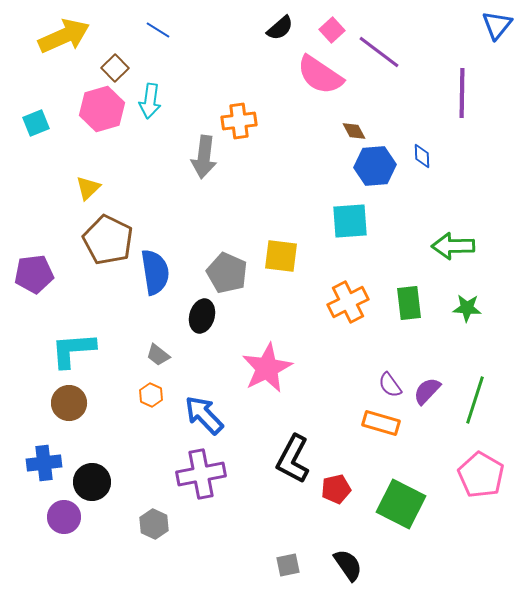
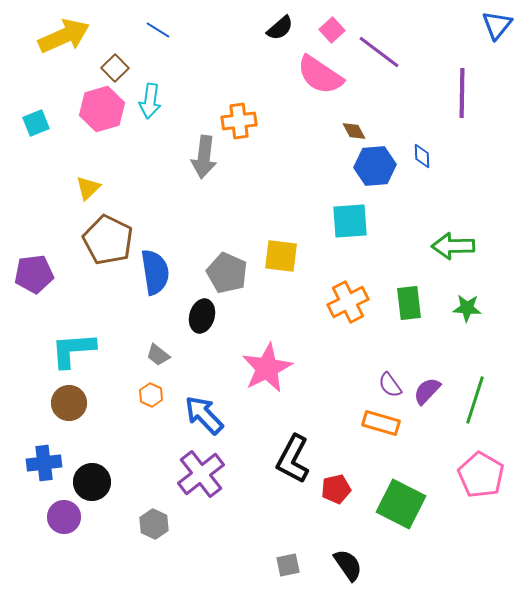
purple cross at (201, 474): rotated 27 degrees counterclockwise
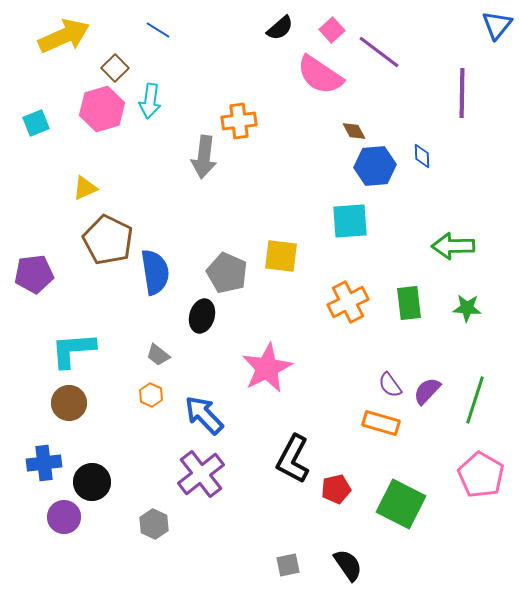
yellow triangle at (88, 188): moved 3 px left; rotated 20 degrees clockwise
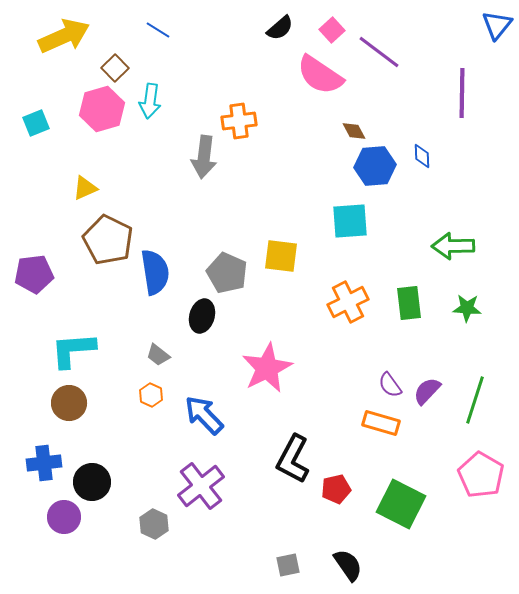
purple cross at (201, 474): moved 12 px down
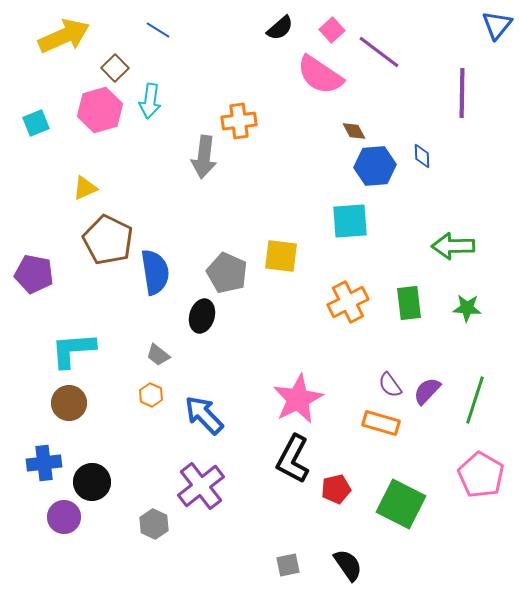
pink hexagon at (102, 109): moved 2 px left, 1 px down
purple pentagon at (34, 274): rotated 18 degrees clockwise
pink star at (267, 368): moved 31 px right, 31 px down
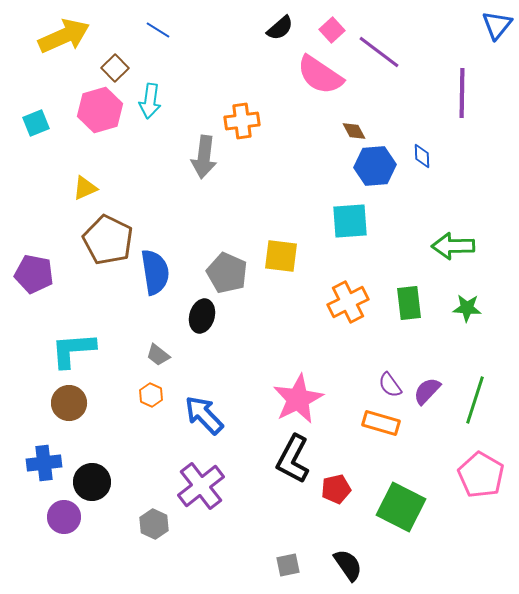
orange cross at (239, 121): moved 3 px right
green square at (401, 504): moved 3 px down
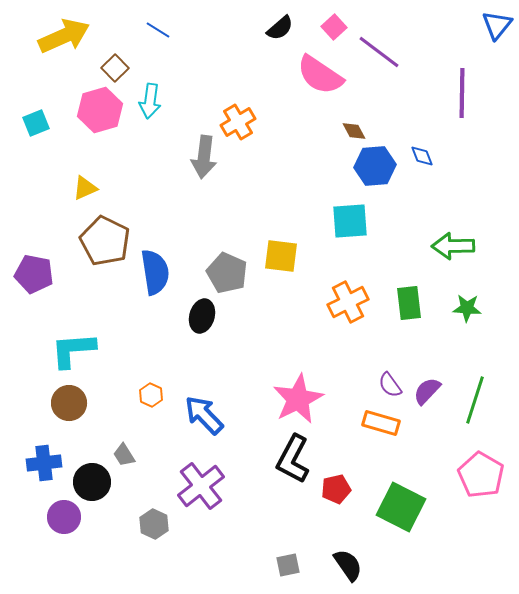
pink square at (332, 30): moved 2 px right, 3 px up
orange cross at (242, 121): moved 4 px left, 1 px down; rotated 24 degrees counterclockwise
blue diamond at (422, 156): rotated 20 degrees counterclockwise
brown pentagon at (108, 240): moved 3 px left, 1 px down
gray trapezoid at (158, 355): moved 34 px left, 100 px down; rotated 20 degrees clockwise
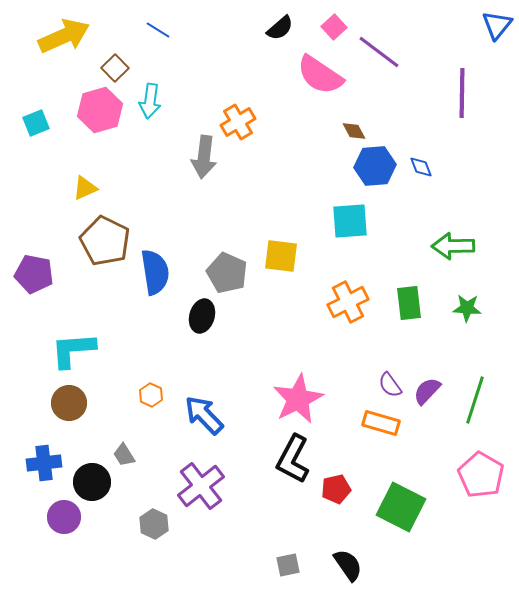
blue diamond at (422, 156): moved 1 px left, 11 px down
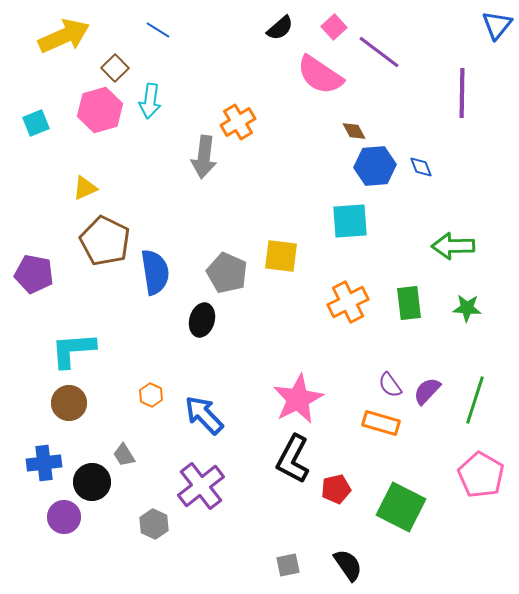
black ellipse at (202, 316): moved 4 px down
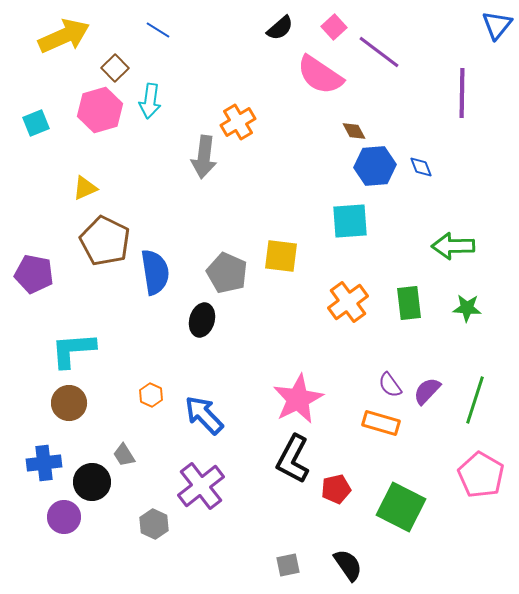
orange cross at (348, 302): rotated 9 degrees counterclockwise
